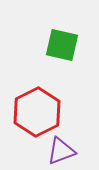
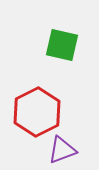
purple triangle: moved 1 px right, 1 px up
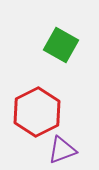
green square: moved 1 px left; rotated 16 degrees clockwise
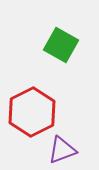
red hexagon: moved 5 px left
